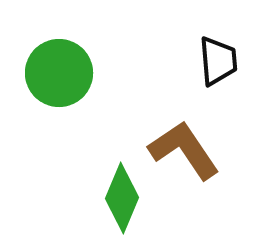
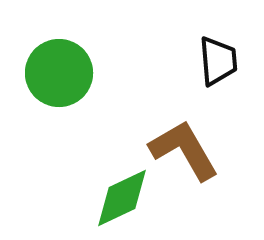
brown L-shape: rotated 4 degrees clockwise
green diamond: rotated 42 degrees clockwise
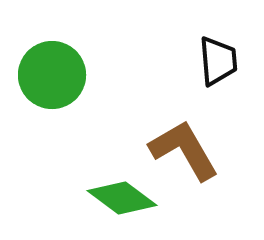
green circle: moved 7 px left, 2 px down
green diamond: rotated 62 degrees clockwise
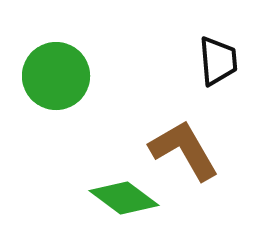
green circle: moved 4 px right, 1 px down
green diamond: moved 2 px right
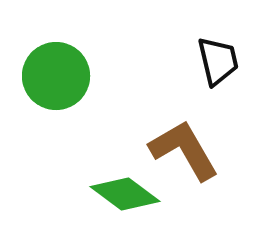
black trapezoid: rotated 8 degrees counterclockwise
green diamond: moved 1 px right, 4 px up
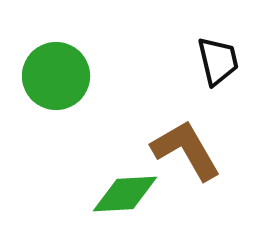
brown L-shape: moved 2 px right
green diamond: rotated 40 degrees counterclockwise
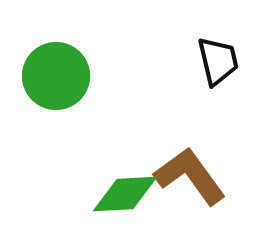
brown L-shape: moved 4 px right, 26 px down; rotated 6 degrees counterclockwise
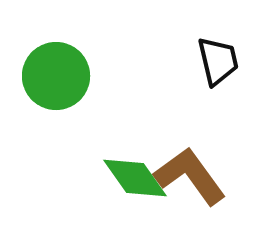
green diamond: moved 10 px right, 16 px up; rotated 58 degrees clockwise
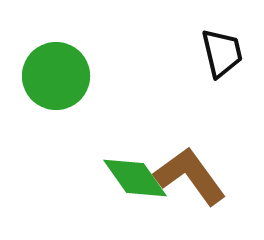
black trapezoid: moved 4 px right, 8 px up
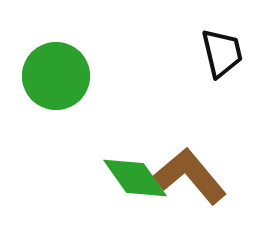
brown L-shape: rotated 4 degrees counterclockwise
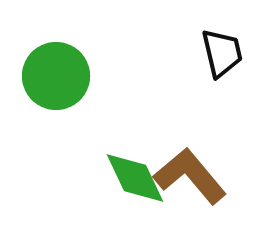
green diamond: rotated 10 degrees clockwise
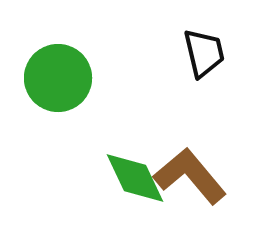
black trapezoid: moved 18 px left
green circle: moved 2 px right, 2 px down
